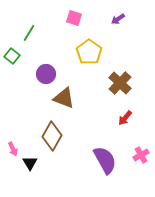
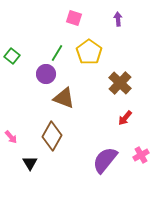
purple arrow: rotated 120 degrees clockwise
green line: moved 28 px right, 20 px down
pink arrow: moved 2 px left, 12 px up; rotated 16 degrees counterclockwise
purple semicircle: rotated 112 degrees counterclockwise
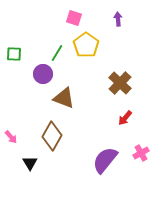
yellow pentagon: moved 3 px left, 7 px up
green square: moved 2 px right, 2 px up; rotated 35 degrees counterclockwise
purple circle: moved 3 px left
pink cross: moved 2 px up
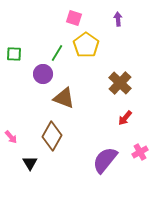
pink cross: moved 1 px left, 1 px up
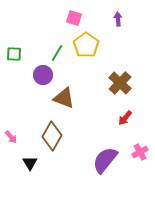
purple circle: moved 1 px down
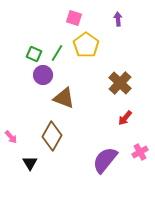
green square: moved 20 px right; rotated 21 degrees clockwise
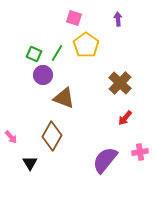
pink cross: rotated 21 degrees clockwise
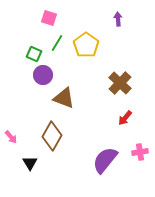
pink square: moved 25 px left
green line: moved 10 px up
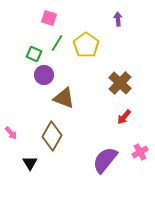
purple circle: moved 1 px right
red arrow: moved 1 px left, 1 px up
pink arrow: moved 4 px up
pink cross: rotated 21 degrees counterclockwise
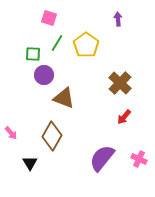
green square: moved 1 px left; rotated 21 degrees counterclockwise
pink cross: moved 1 px left, 7 px down; rotated 35 degrees counterclockwise
purple semicircle: moved 3 px left, 2 px up
